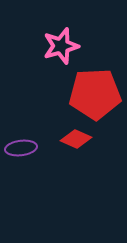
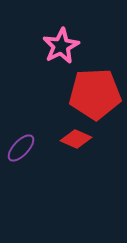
pink star: rotated 12 degrees counterclockwise
purple ellipse: rotated 40 degrees counterclockwise
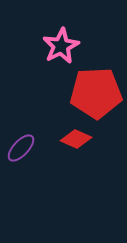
red pentagon: moved 1 px right, 1 px up
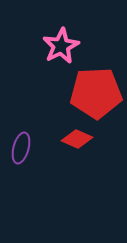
red diamond: moved 1 px right
purple ellipse: rotated 28 degrees counterclockwise
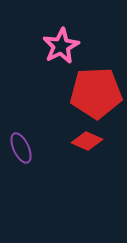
red diamond: moved 10 px right, 2 px down
purple ellipse: rotated 40 degrees counterclockwise
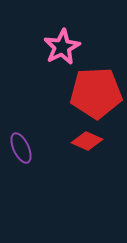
pink star: moved 1 px right, 1 px down
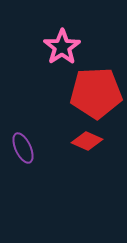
pink star: rotated 6 degrees counterclockwise
purple ellipse: moved 2 px right
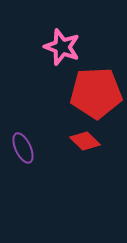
pink star: rotated 18 degrees counterclockwise
red diamond: moved 2 px left; rotated 20 degrees clockwise
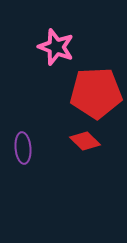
pink star: moved 6 px left
purple ellipse: rotated 20 degrees clockwise
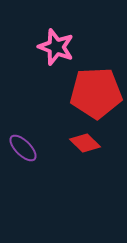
red diamond: moved 2 px down
purple ellipse: rotated 40 degrees counterclockwise
